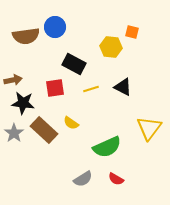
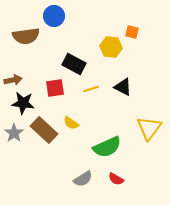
blue circle: moved 1 px left, 11 px up
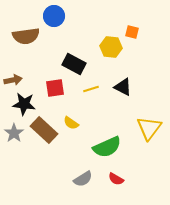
black star: moved 1 px right, 1 px down
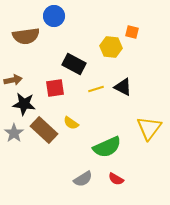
yellow line: moved 5 px right
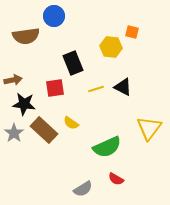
black rectangle: moved 1 px left, 1 px up; rotated 40 degrees clockwise
gray semicircle: moved 10 px down
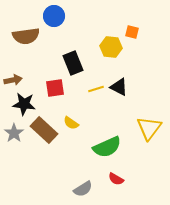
black triangle: moved 4 px left
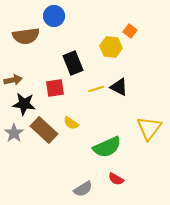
orange square: moved 2 px left, 1 px up; rotated 24 degrees clockwise
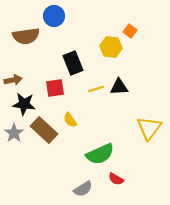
black triangle: rotated 30 degrees counterclockwise
yellow semicircle: moved 1 px left, 3 px up; rotated 21 degrees clockwise
green semicircle: moved 7 px left, 7 px down
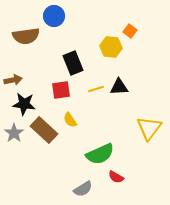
red square: moved 6 px right, 2 px down
red semicircle: moved 2 px up
